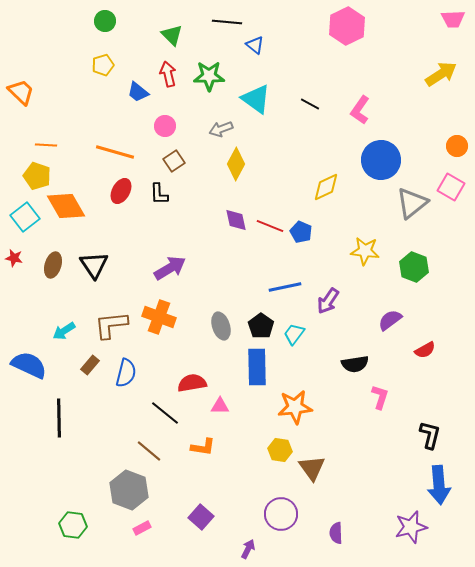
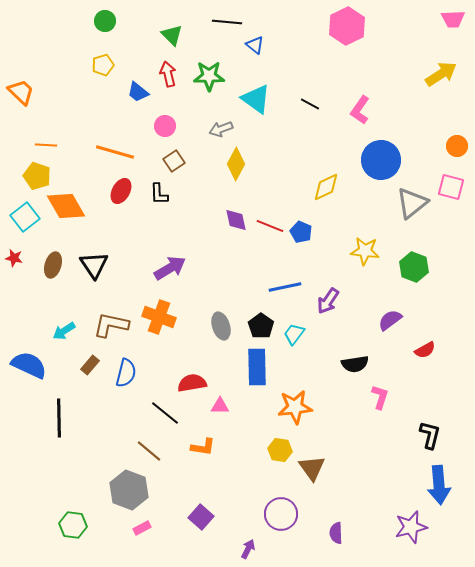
pink square at (451, 187): rotated 16 degrees counterclockwise
brown L-shape at (111, 325): rotated 18 degrees clockwise
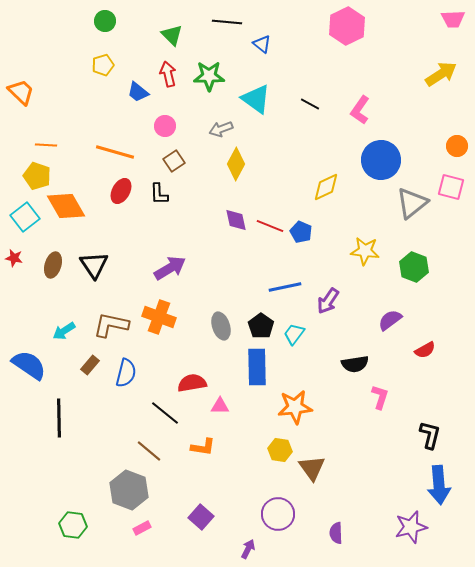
blue triangle at (255, 45): moved 7 px right, 1 px up
blue semicircle at (29, 365): rotated 9 degrees clockwise
purple circle at (281, 514): moved 3 px left
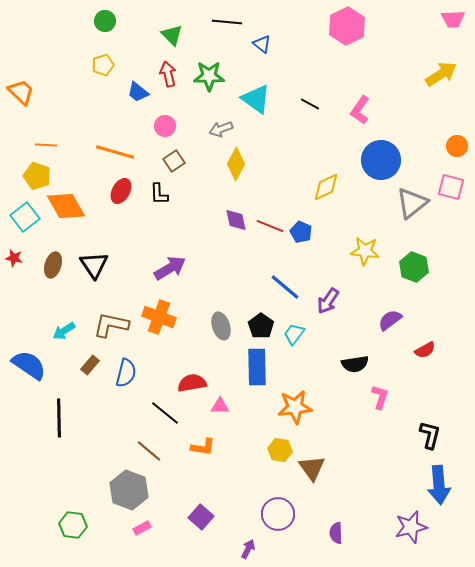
blue line at (285, 287): rotated 52 degrees clockwise
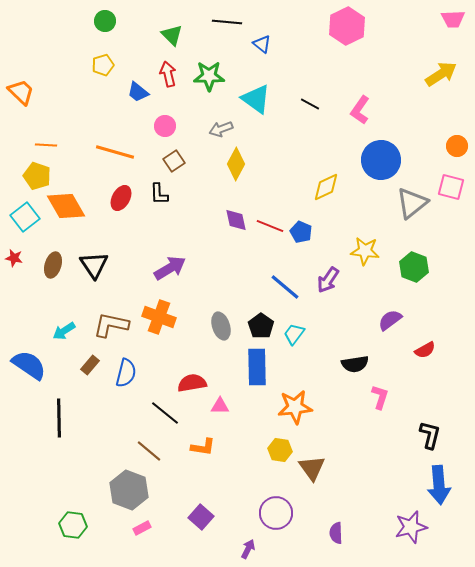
red ellipse at (121, 191): moved 7 px down
purple arrow at (328, 301): moved 21 px up
purple circle at (278, 514): moved 2 px left, 1 px up
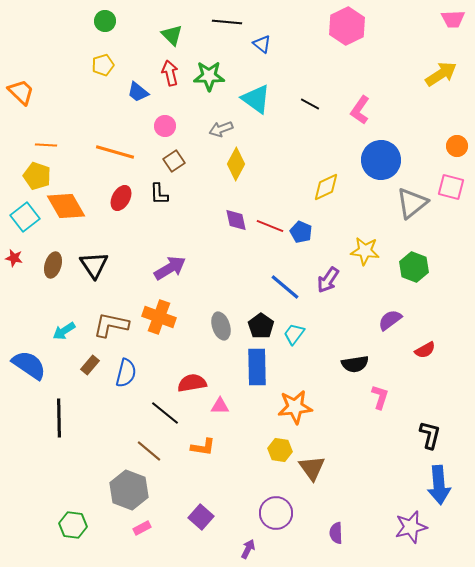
red arrow at (168, 74): moved 2 px right, 1 px up
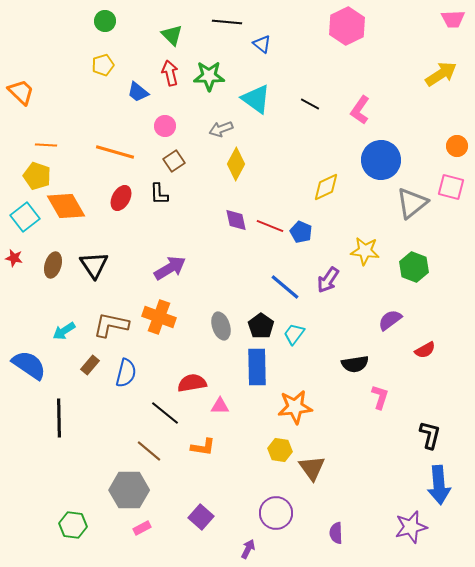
gray hexagon at (129, 490): rotated 21 degrees counterclockwise
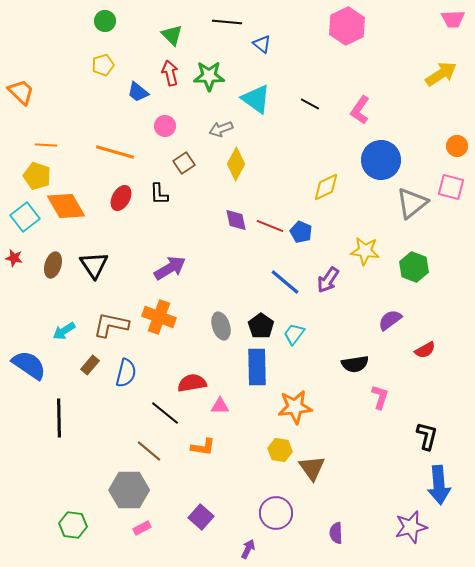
brown square at (174, 161): moved 10 px right, 2 px down
blue line at (285, 287): moved 5 px up
black L-shape at (430, 435): moved 3 px left, 1 px down
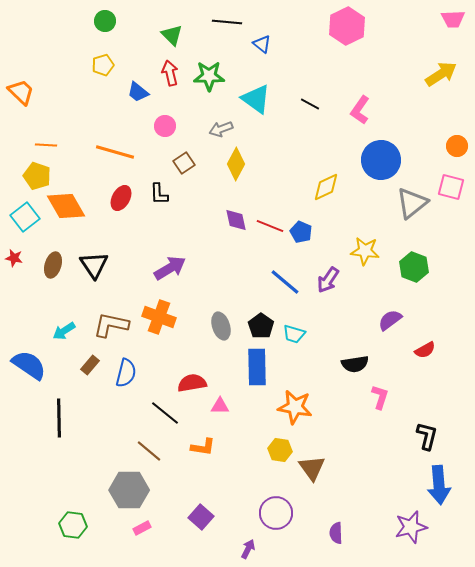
cyan trapezoid at (294, 334): rotated 110 degrees counterclockwise
orange star at (295, 407): rotated 16 degrees clockwise
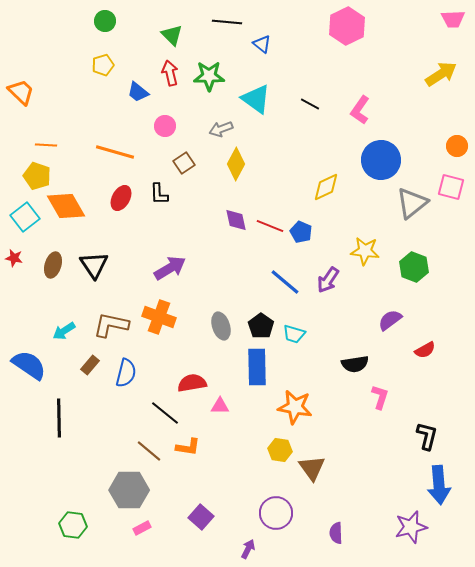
orange L-shape at (203, 447): moved 15 px left
